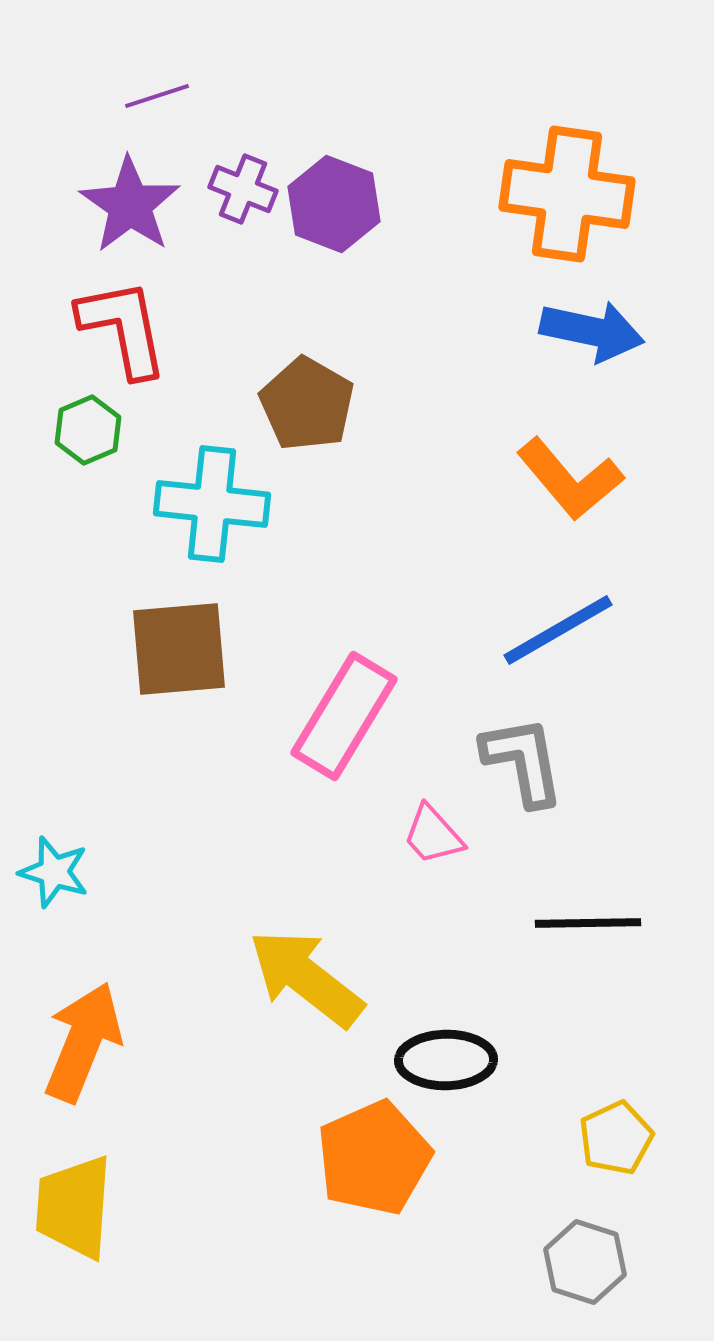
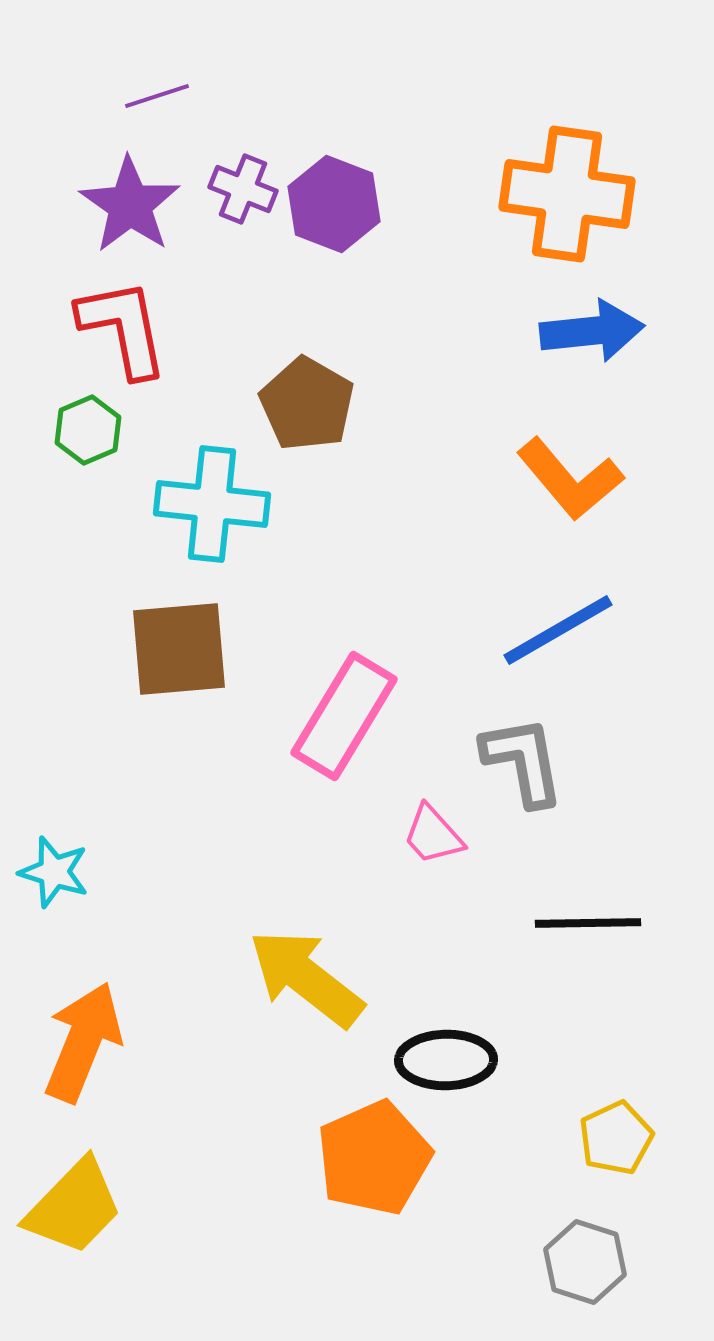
blue arrow: rotated 18 degrees counterclockwise
yellow trapezoid: rotated 140 degrees counterclockwise
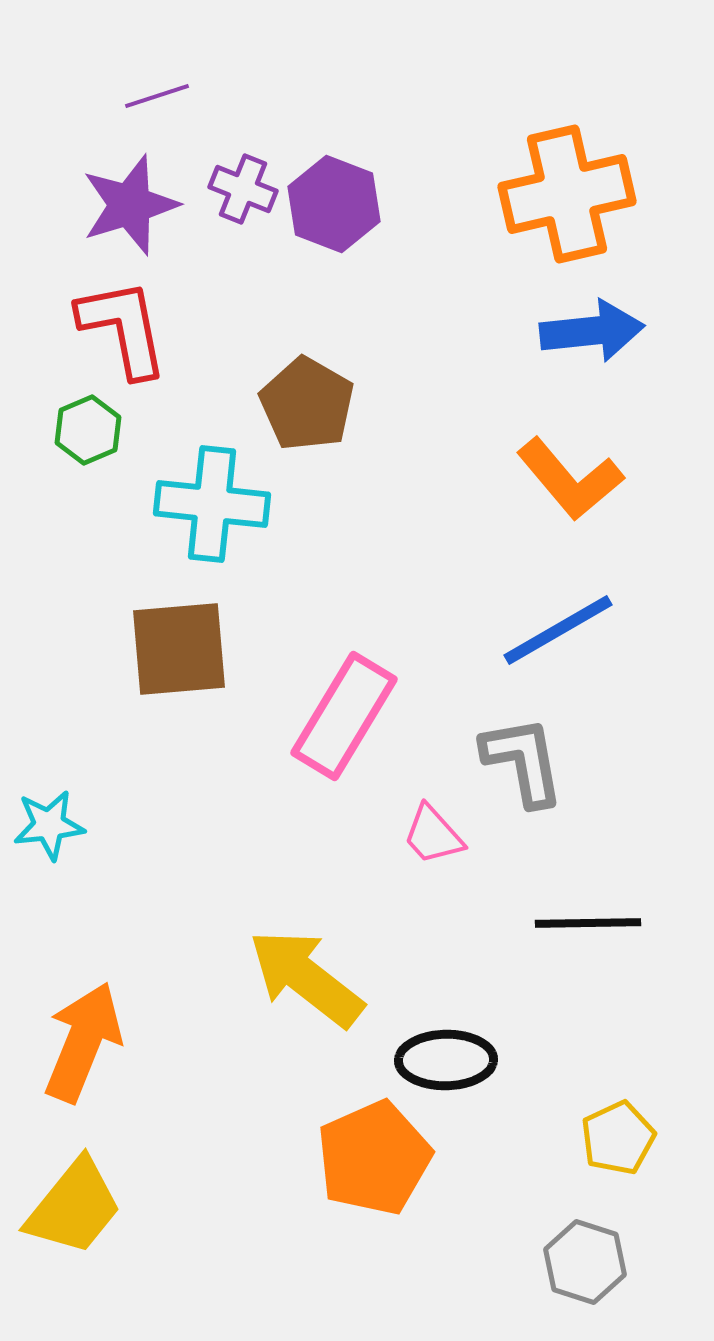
orange cross: rotated 21 degrees counterclockwise
purple star: rotated 20 degrees clockwise
cyan star: moved 5 px left, 47 px up; rotated 24 degrees counterclockwise
yellow pentagon: moved 2 px right
yellow trapezoid: rotated 5 degrees counterclockwise
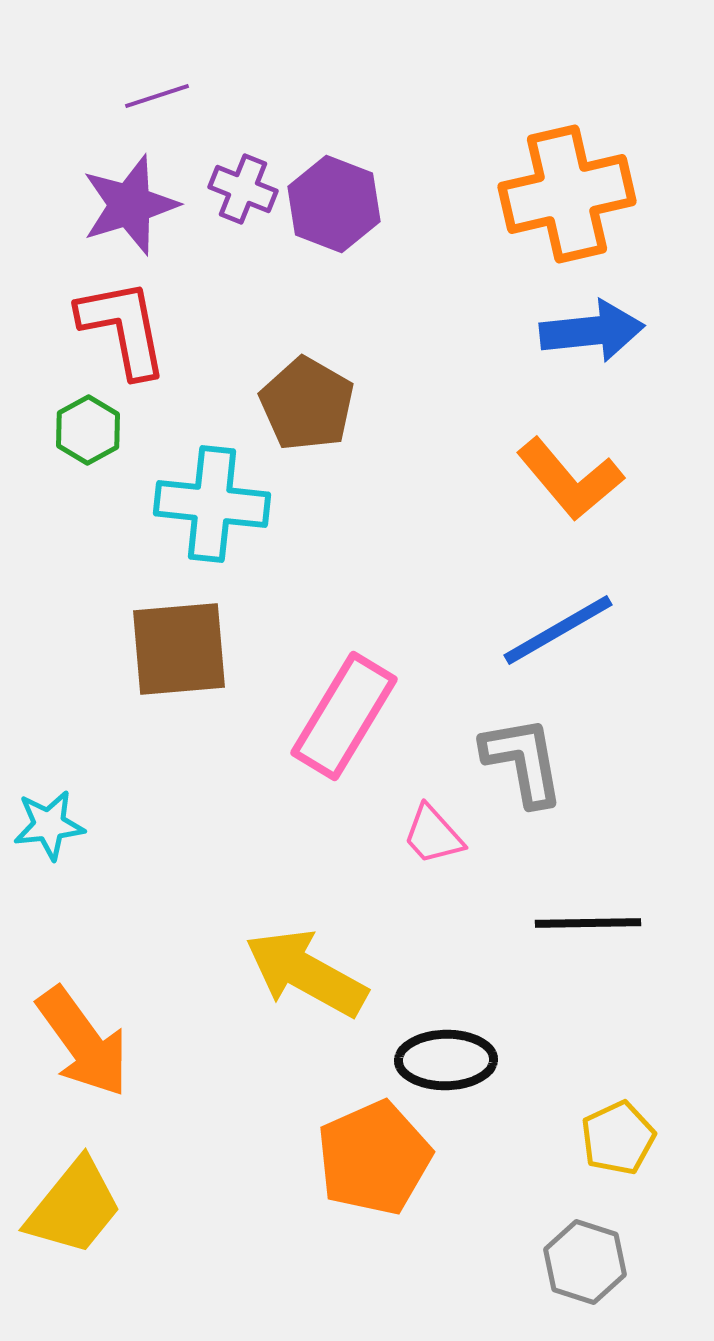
green hexagon: rotated 6 degrees counterclockwise
yellow arrow: moved 5 px up; rotated 9 degrees counterclockwise
orange arrow: rotated 122 degrees clockwise
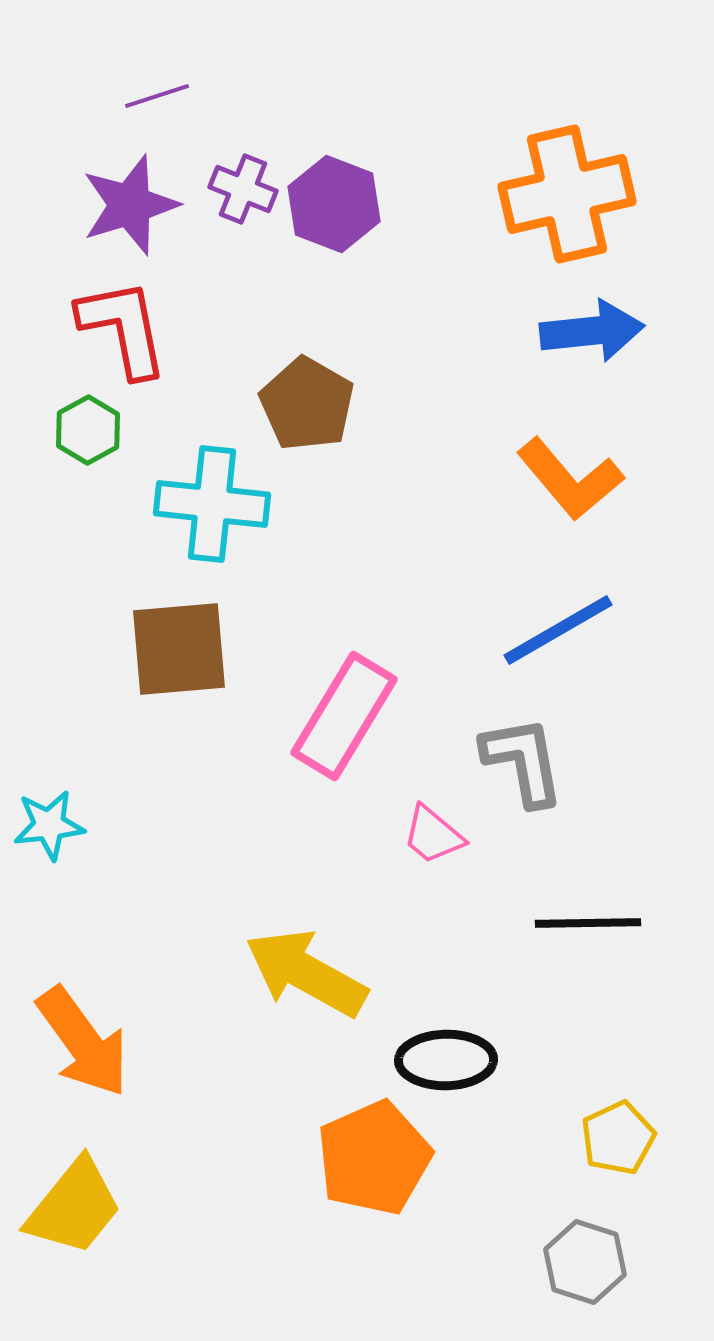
pink trapezoid: rotated 8 degrees counterclockwise
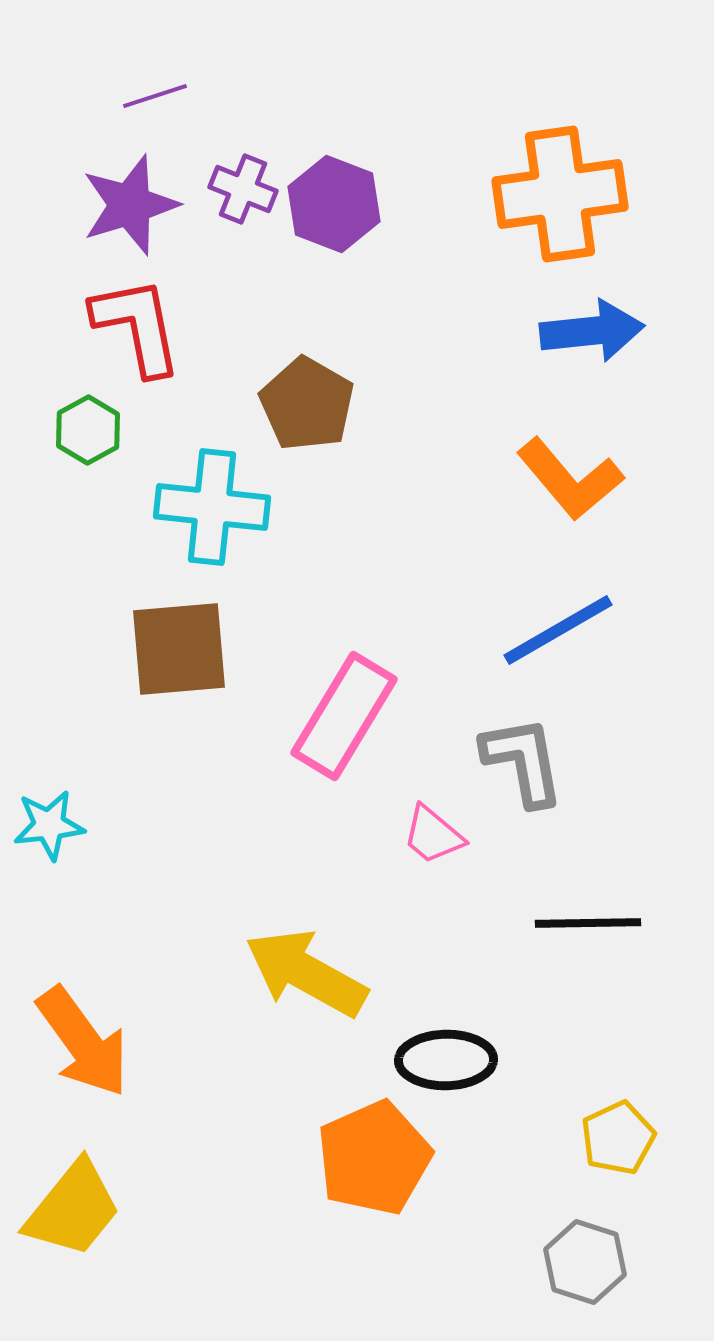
purple line: moved 2 px left
orange cross: moved 7 px left; rotated 5 degrees clockwise
red L-shape: moved 14 px right, 2 px up
cyan cross: moved 3 px down
yellow trapezoid: moved 1 px left, 2 px down
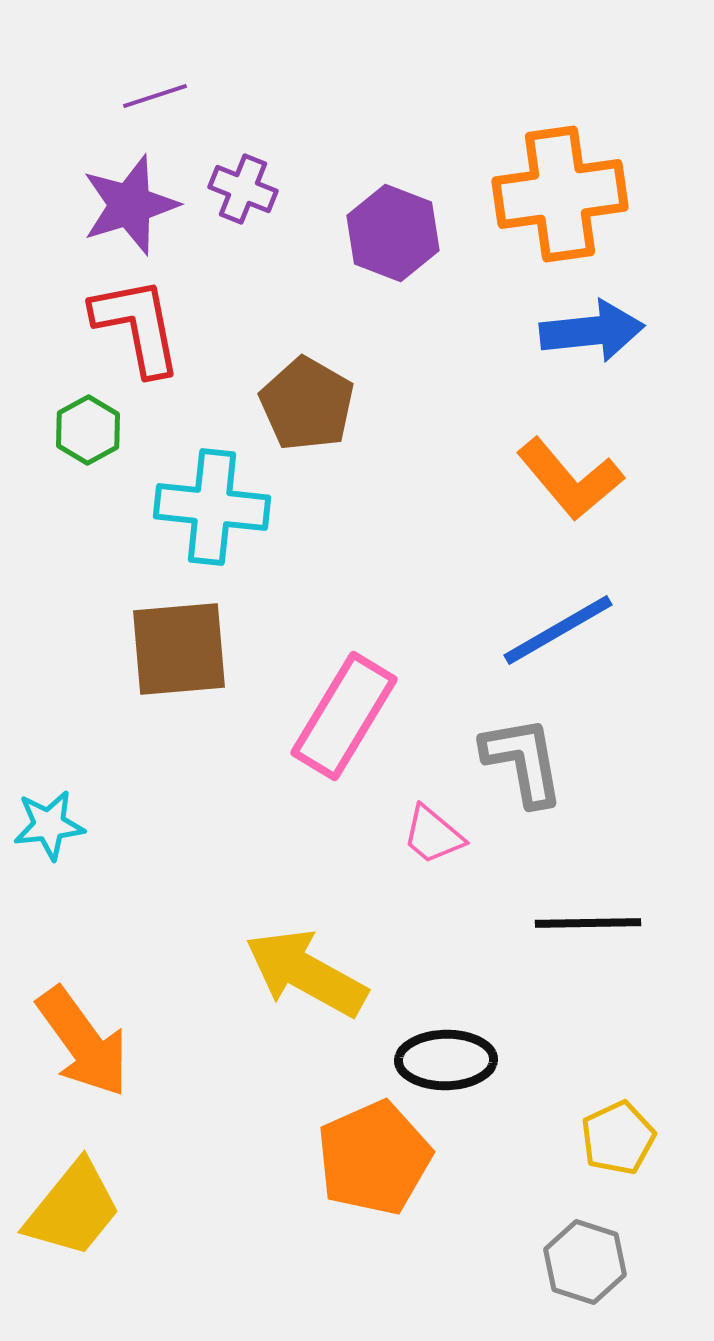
purple hexagon: moved 59 px right, 29 px down
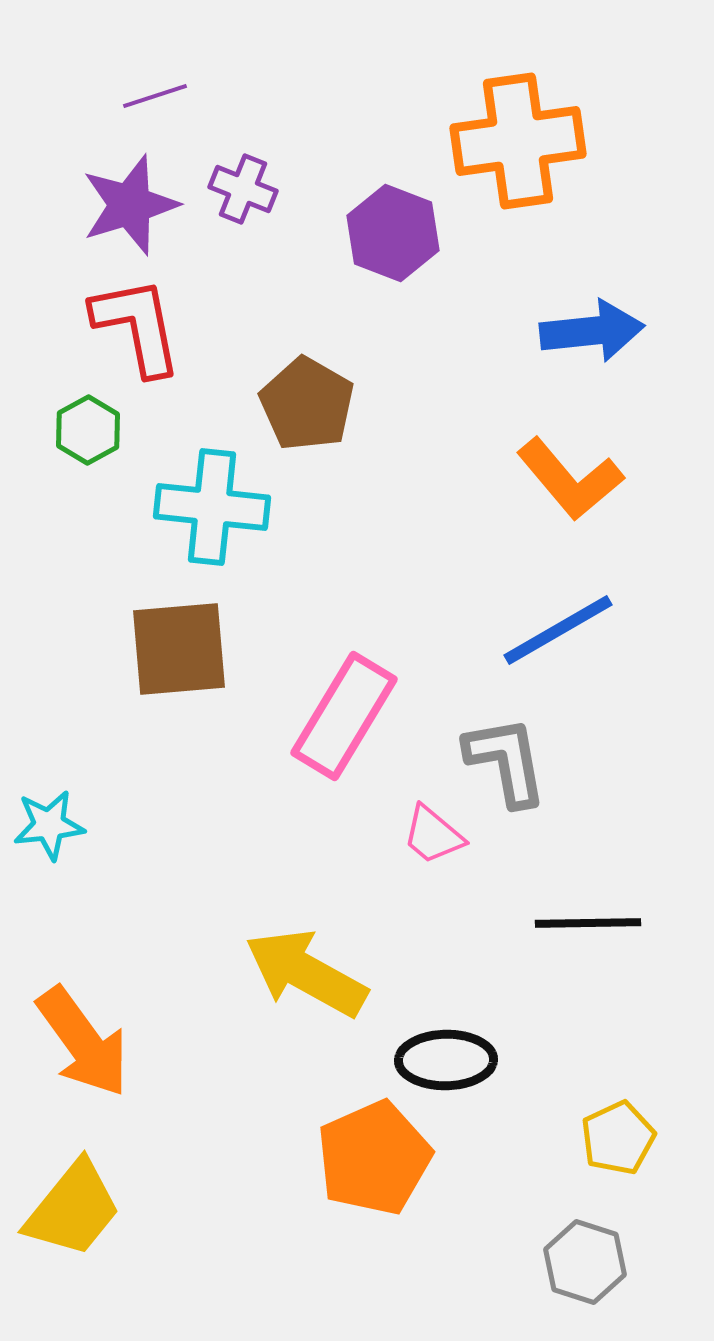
orange cross: moved 42 px left, 53 px up
gray L-shape: moved 17 px left
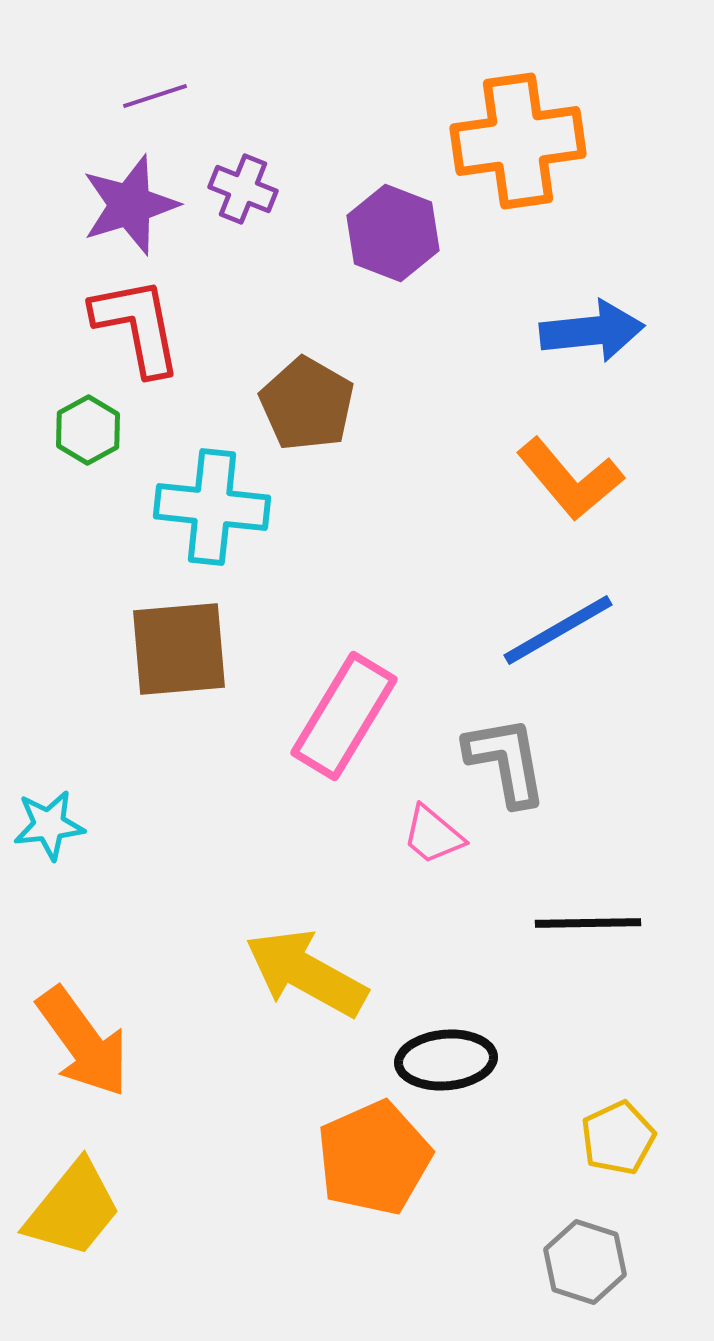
black ellipse: rotated 4 degrees counterclockwise
